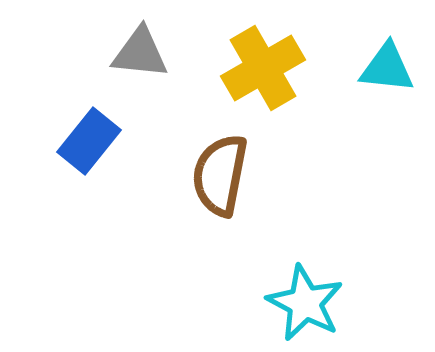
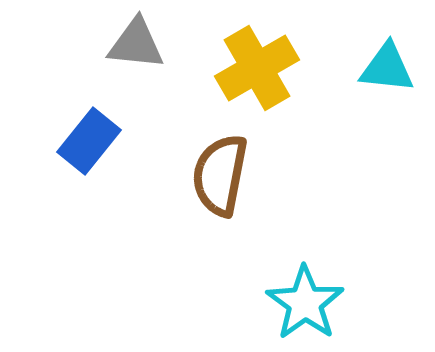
gray triangle: moved 4 px left, 9 px up
yellow cross: moved 6 px left
cyan star: rotated 8 degrees clockwise
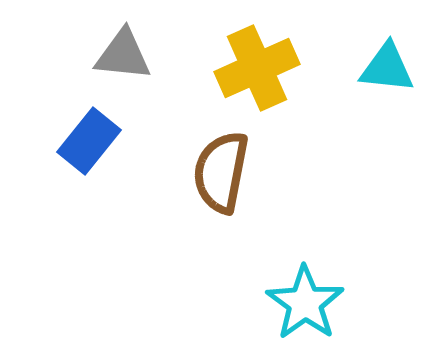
gray triangle: moved 13 px left, 11 px down
yellow cross: rotated 6 degrees clockwise
brown semicircle: moved 1 px right, 3 px up
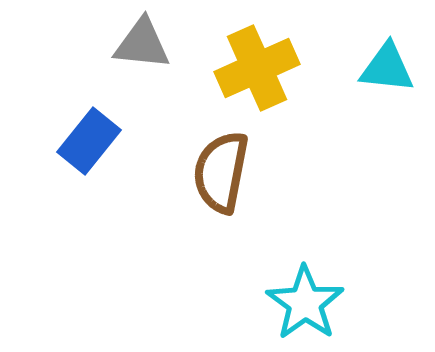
gray triangle: moved 19 px right, 11 px up
